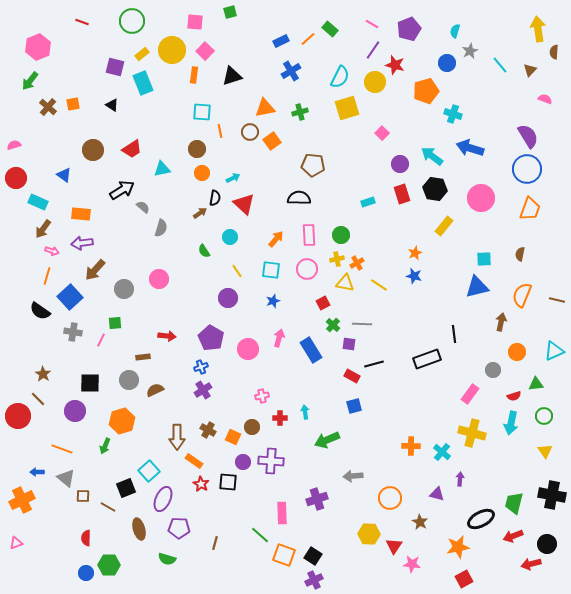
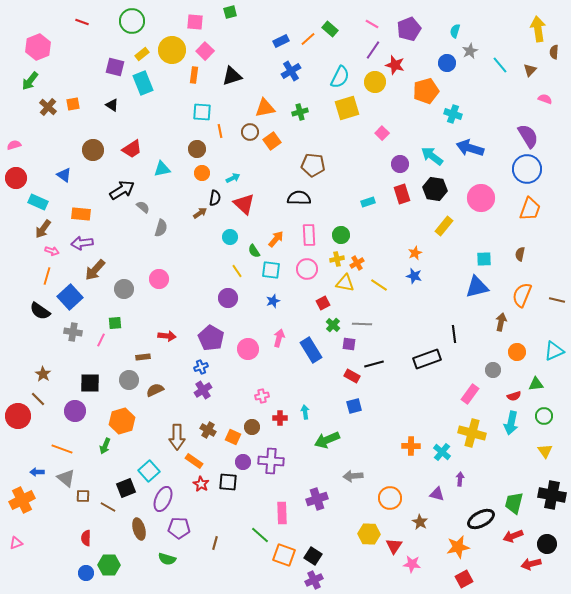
green semicircle at (204, 251): moved 50 px right
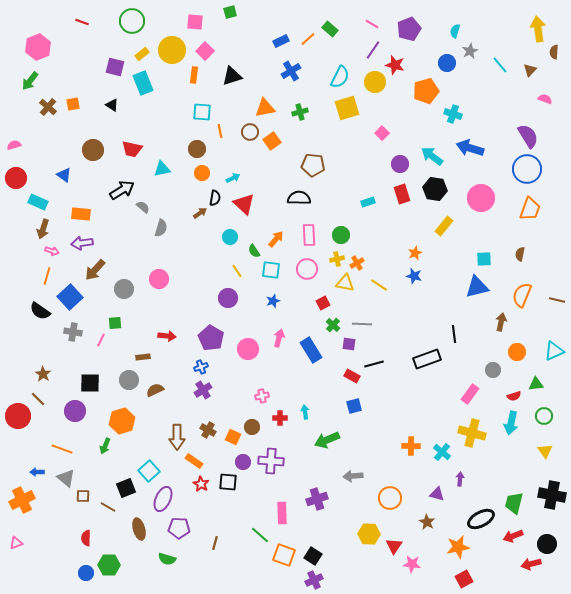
red trapezoid at (132, 149): rotated 45 degrees clockwise
brown arrow at (43, 229): rotated 18 degrees counterclockwise
brown star at (420, 522): moved 7 px right
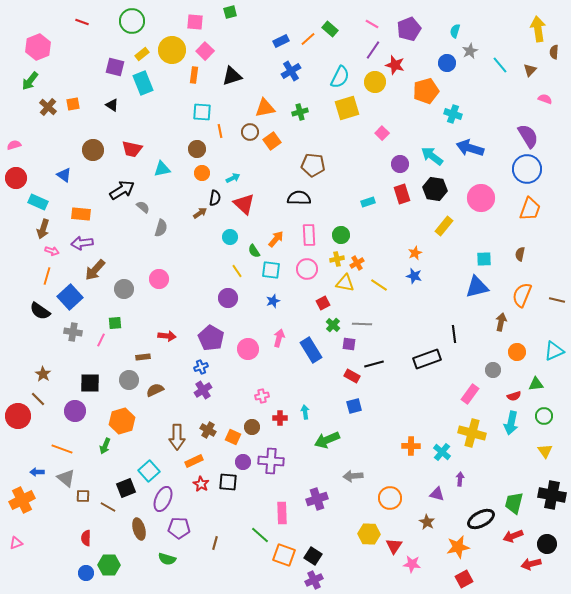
orange rectangle at (194, 461): rotated 60 degrees counterclockwise
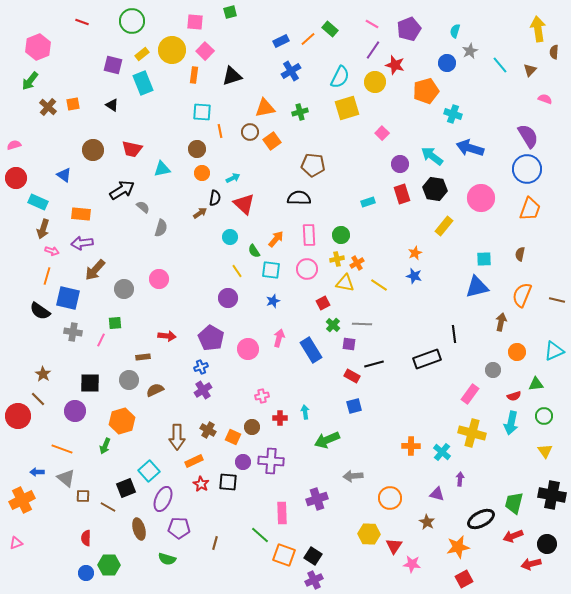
purple square at (115, 67): moved 2 px left, 2 px up
blue square at (70, 297): moved 2 px left, 1 px down; rotated 35 degrees counterclockwise
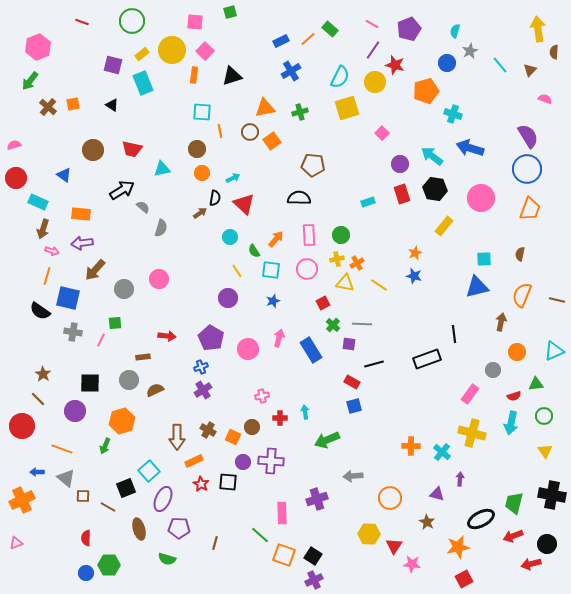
red rectangle at (352, 376): moved 6 px down
red circle at (18, 416): moved 4 px right, 10 px down
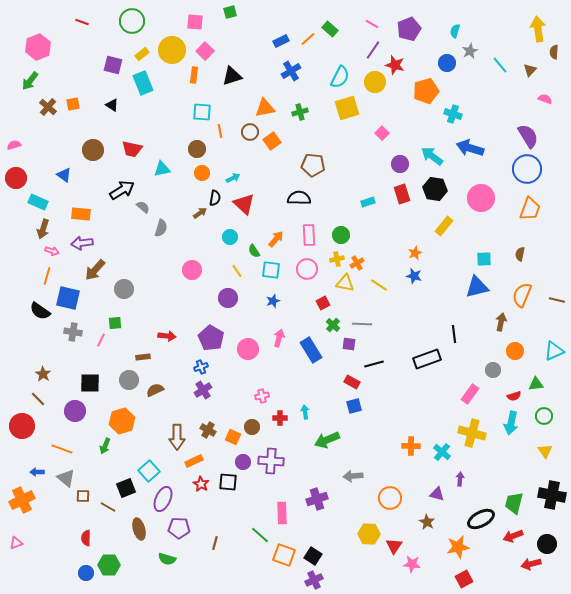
pink circle at (159, 279): moved 33 px right, 9 px up
orange circle at (517, 352): moved 2 px left, 1 px up
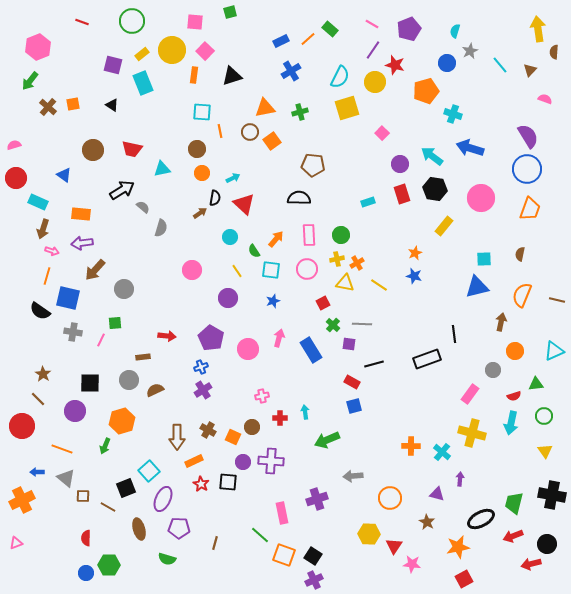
pink rectangle at (282, 513): rotated 10 degrees counterclockwise
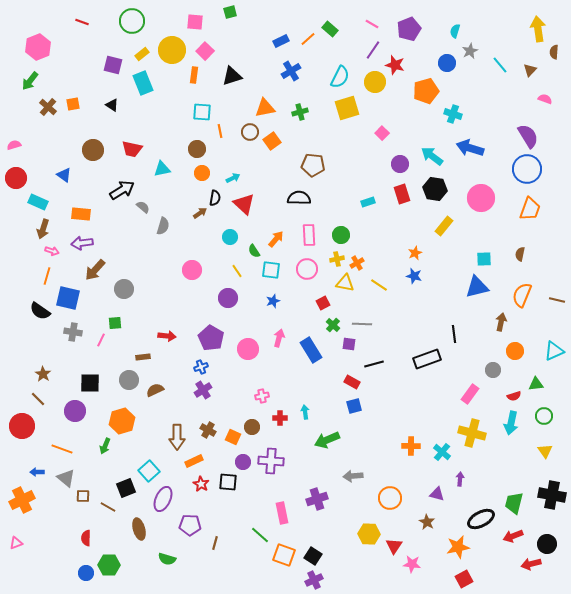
gray semicircle at (161, 228): moved 2 px right, 2 px up
purple pentagon at (179, 528): moved 11 px right, 3 px up
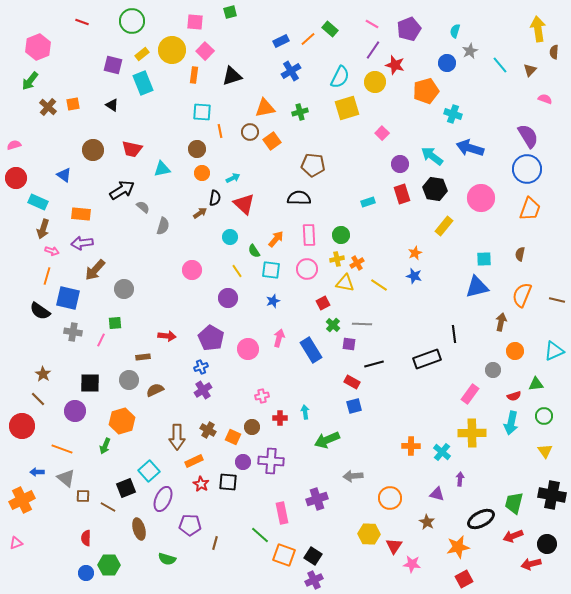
yellow cross at (472, 433): rotated 16 degrees counterclockwise
